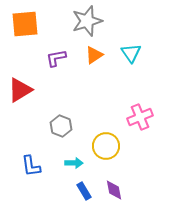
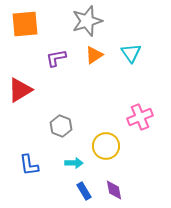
blue L-shape: moved 2 px left, 1 px up
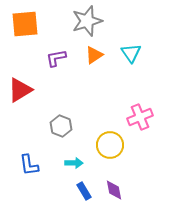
yellow circle: moved 4 px right, 1 px up
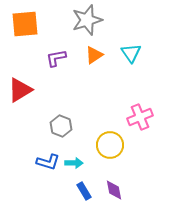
gray star: moved 1 px up
blue L-shape: moved 19 px right, 3 px up; rotated 65 degrees counterclockwise
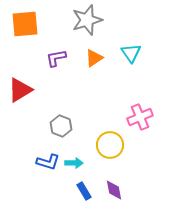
orange triangle: moved 3 px down
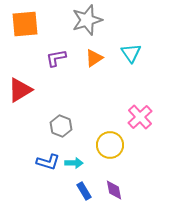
pink cross: rotated 20 degrees counterclockwise
